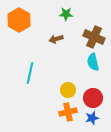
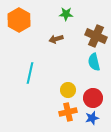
brown cross: moved 2 px right, 1 px up
cyan semicircle: moved 1 px right
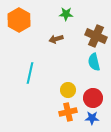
blue star: rotated 16 degrees clockwise
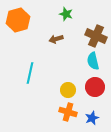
green star: rotated 16 degrees clockwise
orange hexagon: moved 1 px left; rotated 15 degrees clockwise
cyan semicircle: moved 1 px left, 1 px up
red circle: moved 2 px right, 11 px up
orange cross: rotated 30 degrees clockwise
blue star: rotated 24 degrees counterclockwise
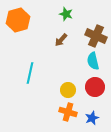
brown arrow: moved 5 px right, 1 px down; rotated 32 degrees counterclockwise
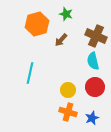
orange hexagon: moved 19 px right, 4 px down
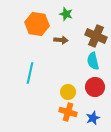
orange hexagon: rotated 25 degrees clockwise
brown arrow: rotated 128 degrees counterclockwise
yellow circle: moved 2 px down
blue star: moved 1 px right
